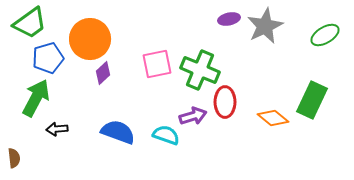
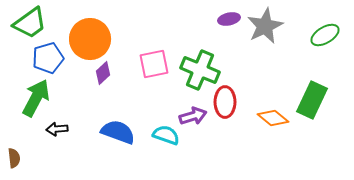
pink square: moved 3 px left
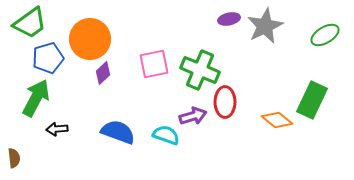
orange diamond: moved 4 px right, 2 px down
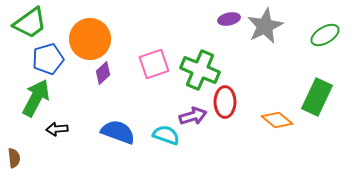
blue pentagon: moved 1 px down
pink square: rotated 8 degrees counterclockwise
green rectangle: moved 5 px right, 3 px up
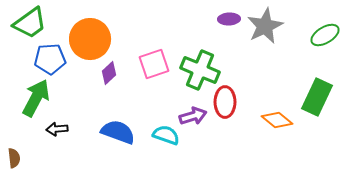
purple ellipse: rotated 10 degrees clockwise
blue pentagon: moved 2 px right; rotated 12 degrees clockwise
purple diamond: moved 6 px right
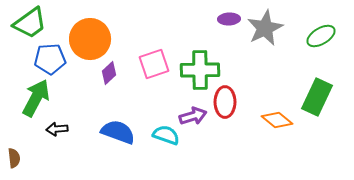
gray star: moved 2 px down
green ellipse: moved 4 px left, 1 px down
green cross: rotated 24 degrees counterclockwise
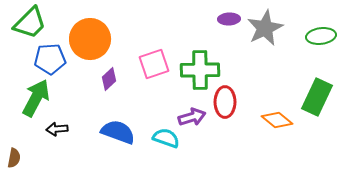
green trapezoid: rotated 9 degrees counterclockwise
green ellipse: rotated 24 degrees clockwise
purple diamond: moved 6 px down
purple arrow: moved 1 px left, 1 px down
cyan semicircle: moved 3 px down
brown semicircle: rotated 18 degrees clockwise
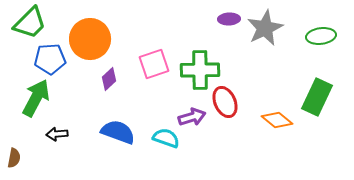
red ellipse: rotated 24 degrees counterclockwise
black arrow: moved 5 px down
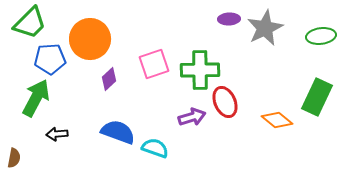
cyan semicircle: moved 11 px left, 10 px down
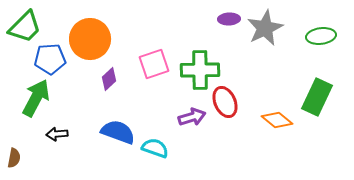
green trapezoid: moved 5 px left, 4 px down
